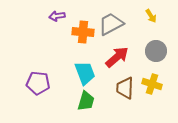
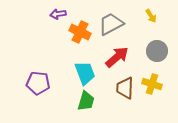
purple arrow: moved 1 px right, 2 px up
orange cross: moved 3 px left; rotated 20 degrees clockwise
gray circle: moved 1 px right
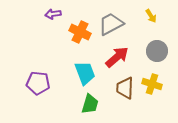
purple arrow: moved 5 px left
green trapezoid: moved 4 px right, 3 px down
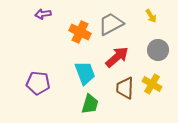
purple arrow: moved 10 px left
gray circle: moved 1 px right, 1 px up
yellow cross: rotated 12 degrees clockwise
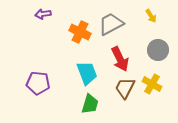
red arrow: moved 3 px right, 2 px down; rotated 105 degrees clockwise
cyan trapezoid: moved 2 px right
brown trapezoid: rotated 25 degrees clockwise
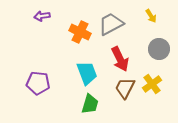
purple arrow: moved 1 px left, 2 px down
gray circle: moved 1 px right, 1 px up
yellow cross: rotated 24 degrees clockwise
